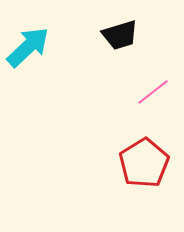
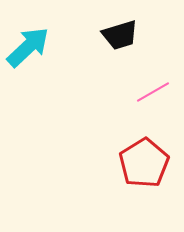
pink line: rotated 8 degrees clockwise
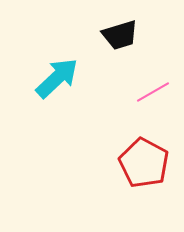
cyan arrow: moved 29 px right, 31 px down
red pentagon: rotated 12 degrees counterclockwise
